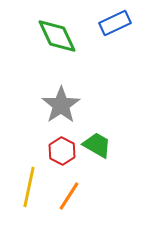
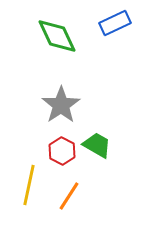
yellow line: moved 2 px up
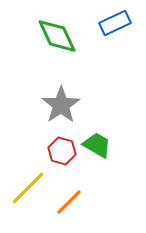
red hexagon: rotated 12 degrees counterclockwise
yellow line: moved 1 px left, 3 px down; rotated 33 degrees clockwise
orange line: moved 6 px down; rotated 12 degrees clockwise
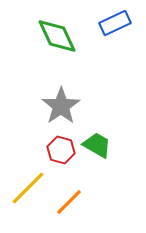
gray star: moved 1 px down
red hexagon: moved 1 px left, 1 px up
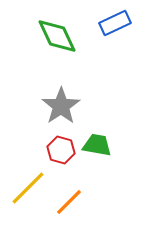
green trapezoid: rotated 20 degrees counterclockwise
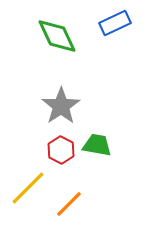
red hexagon: rotated 12 degrees clockwise
orange line: moved 2 px down
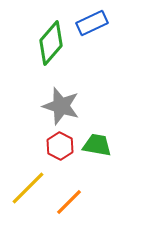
blue rectangle: moved 23 px left
green diamond: moved 6 px left, 7 px down; rotated 66 degrees clockwise
gray star: rotated 21 degrees counterclockwise
red hexagon: moved 1 px left, 4 px up
orange line: moved 2 px up
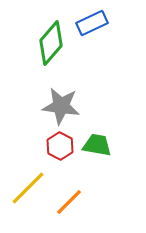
gray star: rotated 9 degrees counterclockwise
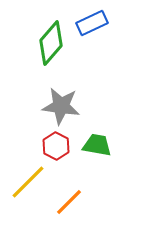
red hexagon: moved 4 px left
yellow line: moved 6 px up
